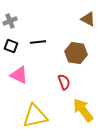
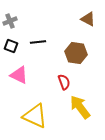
yellow arrow: moved 3 px left, 3 px up
yellow triangle: rotated 36 degrees clockwise
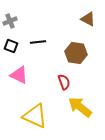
yellow arrow: rotated 15 degrees counterclockwise
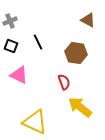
brown triangle: moved 1 px down
black line: rotated 70 degrees clockwise
yellow triangle: moved 6 px down
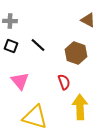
gray cross: rotated 24 degrees clockwise
black line: moved 3 px down; rotated 21 degrees counterclockwise
brown hexagon: rotated 10 degrees clockwise
pink triangle: moved 1 px right, 6 px down; rotated 24 degrees clockwise
yellow arrow: rotated 50 degrees clockwise
yellow triangle: moved 5 px up; rotated 8 degrees counterclockwise
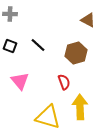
gray cross: moved 7 px up
black square: moved 1 px left
brown hexagon: rotated 25 degrees clockwise
yellow triangle: moved 13 px right
